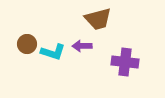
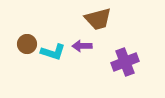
purple cross: rotated 28 degrees counterclockwise
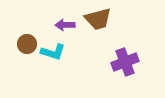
purple arrow: moved 17 px left, 21 px up
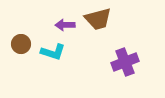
brown circle: moved 6 px left
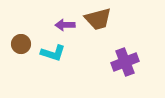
cyan L-shape: moved 1 px down
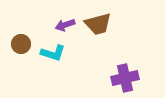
brown trapezoid: moved 5 px down
purple arrow: rotated 18 degrees counterclockwise
purple cross: moved 16 px down; rotated 8 degrees clockwise
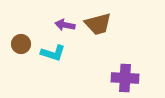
purple arrow: rotated 30 degrees clockwise
purple cross: rotated 16 degrees clockwise
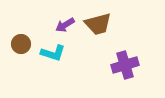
purple arrow: rotated 42 degrees counterclockwise
purple cross: moved 13 px up; rotated 20 degrees counterclockwise
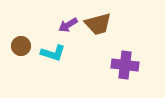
purple arrow: moved 3 px right
brown circle: moved 2 px down
purple cross: rotated 24 degrees clockwise
